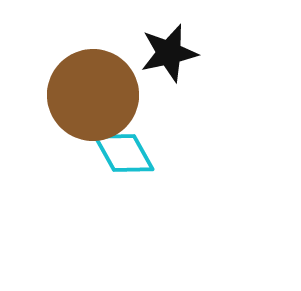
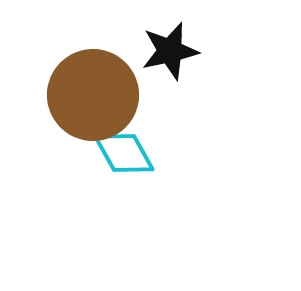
black star: moved 1 px right, 2 px up
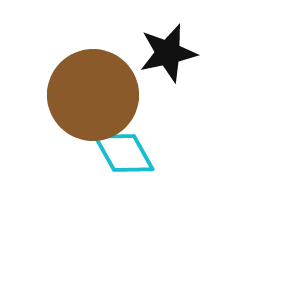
black star: moved 2 px left, 2 px down
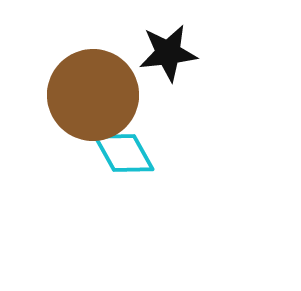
black star: rotated 6 degrees clockwise
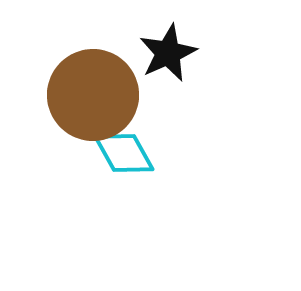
black star: rotated 18 degrees counterclockwise
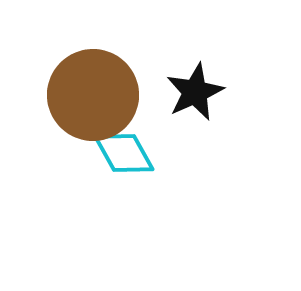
black star: moved 27 px right, 39 px down
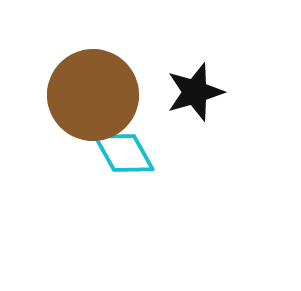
black star: rotated 8 degrees clockwise
